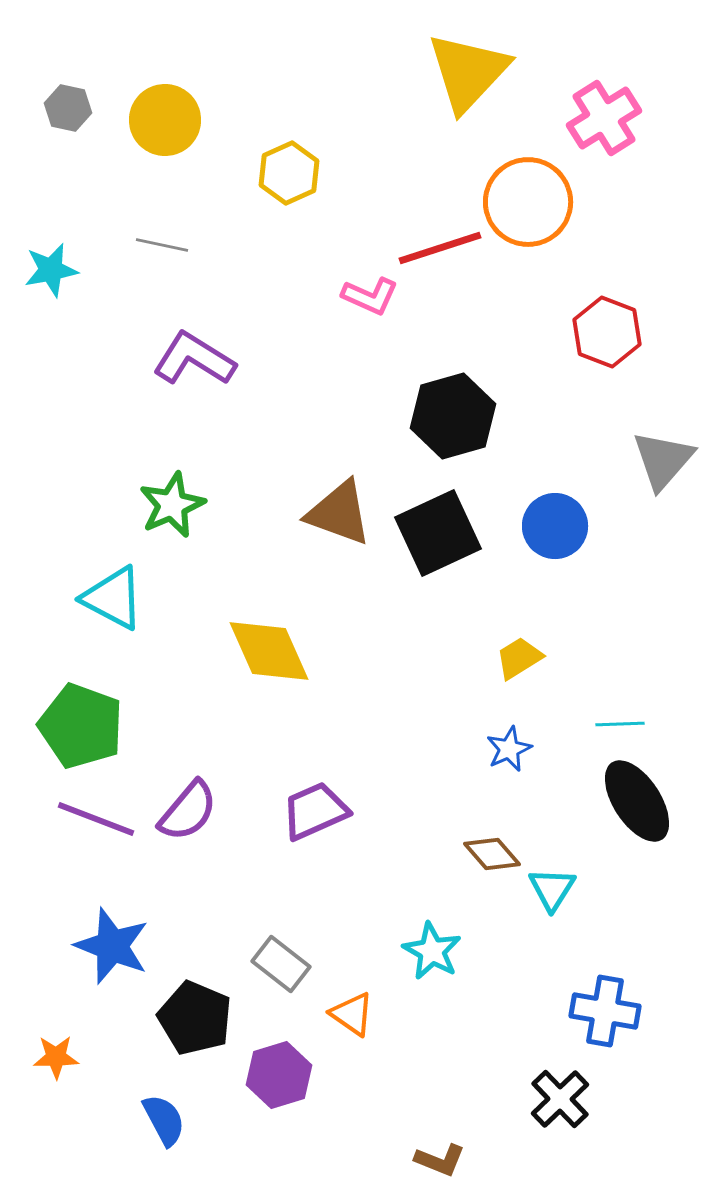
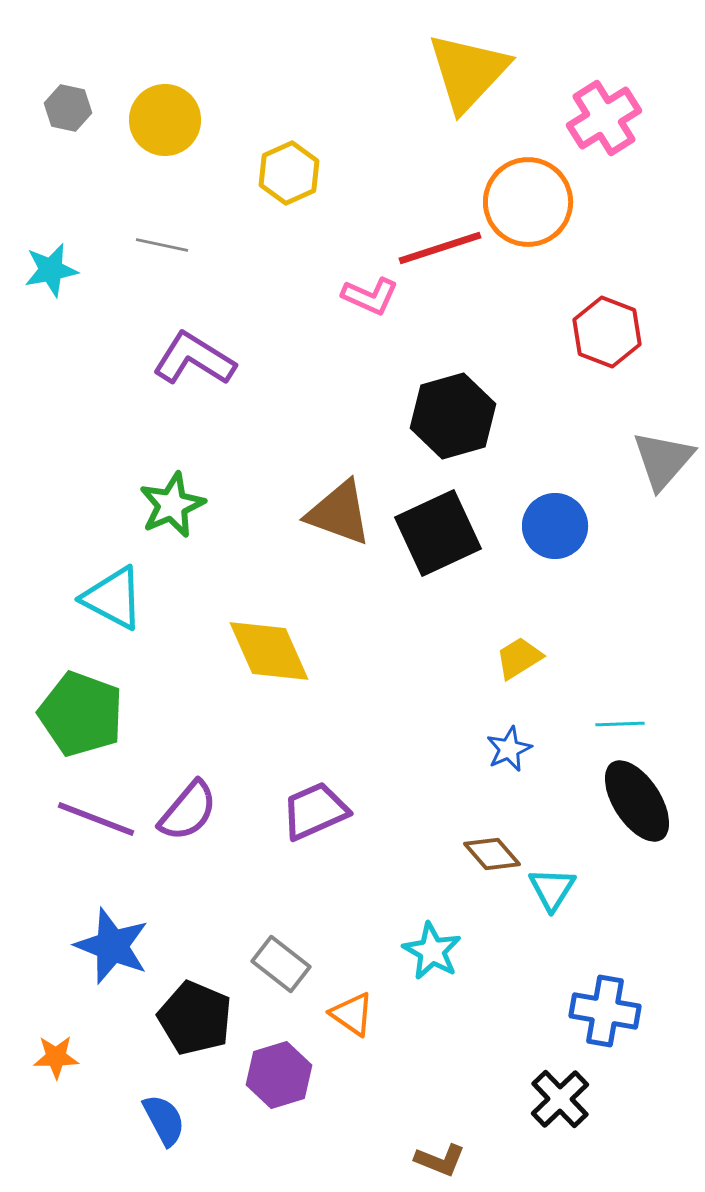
green pentagon at (81, 726): moved 12 px up
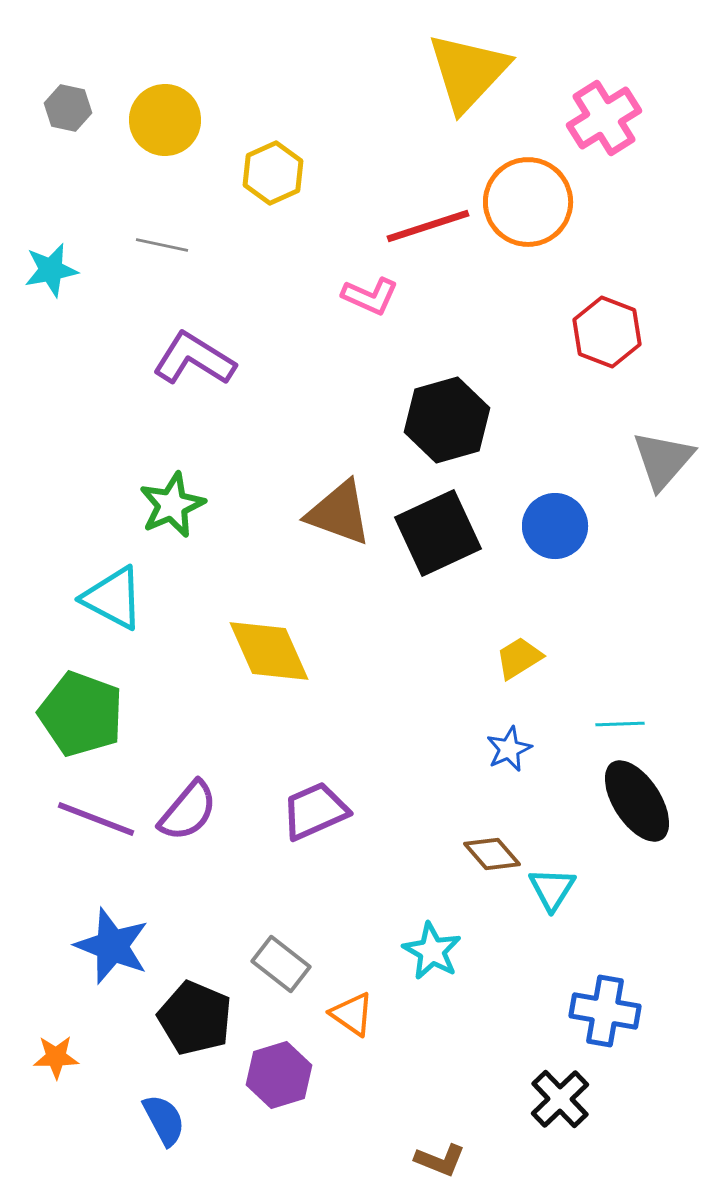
yellow hexagon at (289, 173): moved 16 px left
red line at (440, 248): moved 12 px left, 22 px up
black hexagon at (453, 416): moved 6 px left, 4 px down
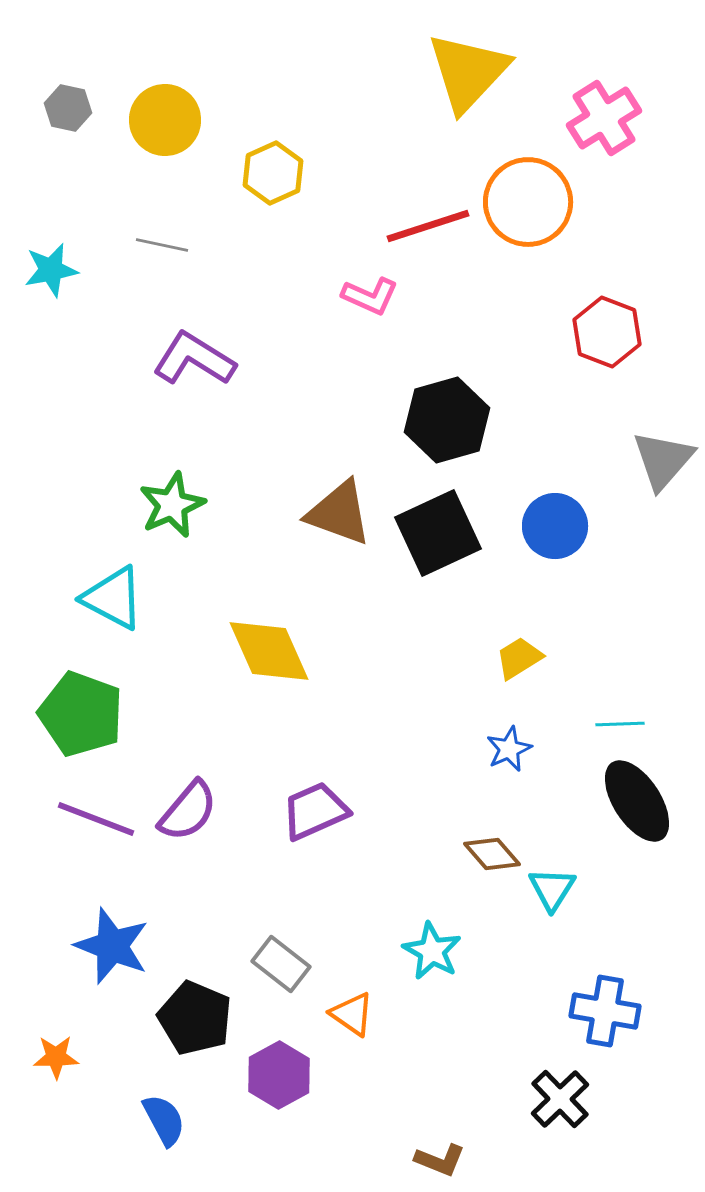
purple hexagon at (279, 1075): rotated 12 degrees counterclockwise
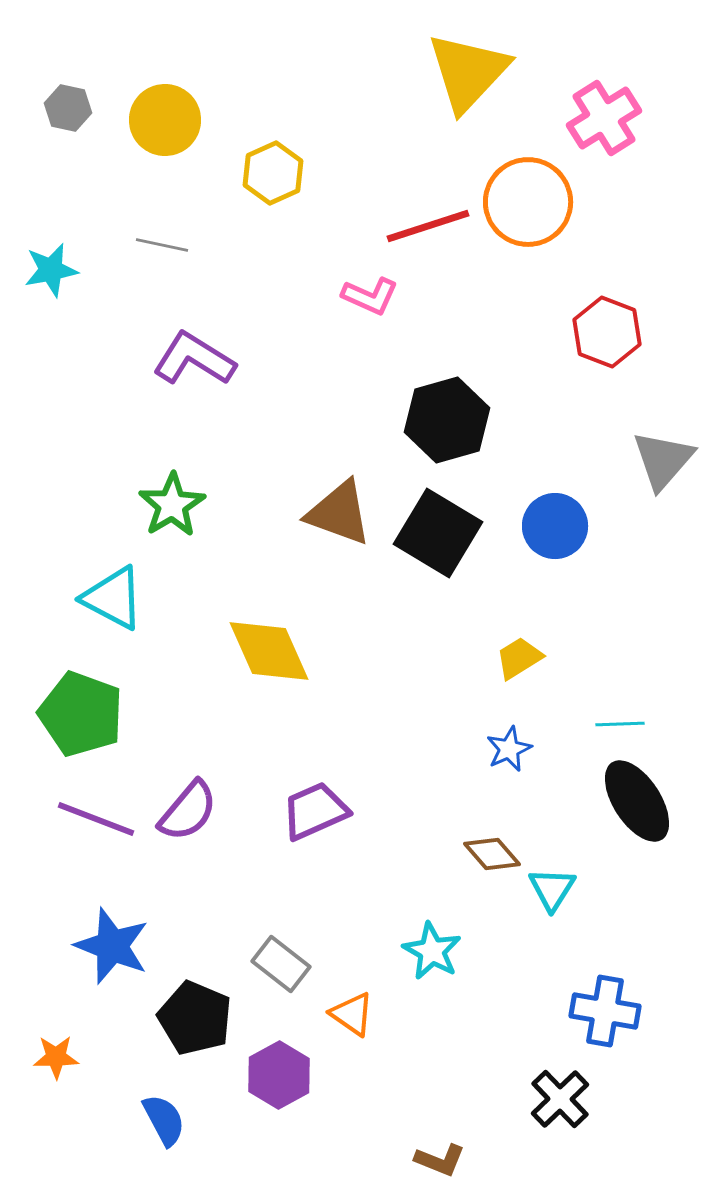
green star at (172, 505): rotated 8 degrees counterclockwise
black square at (438, 533): rotated 34 degrees counterclockwise
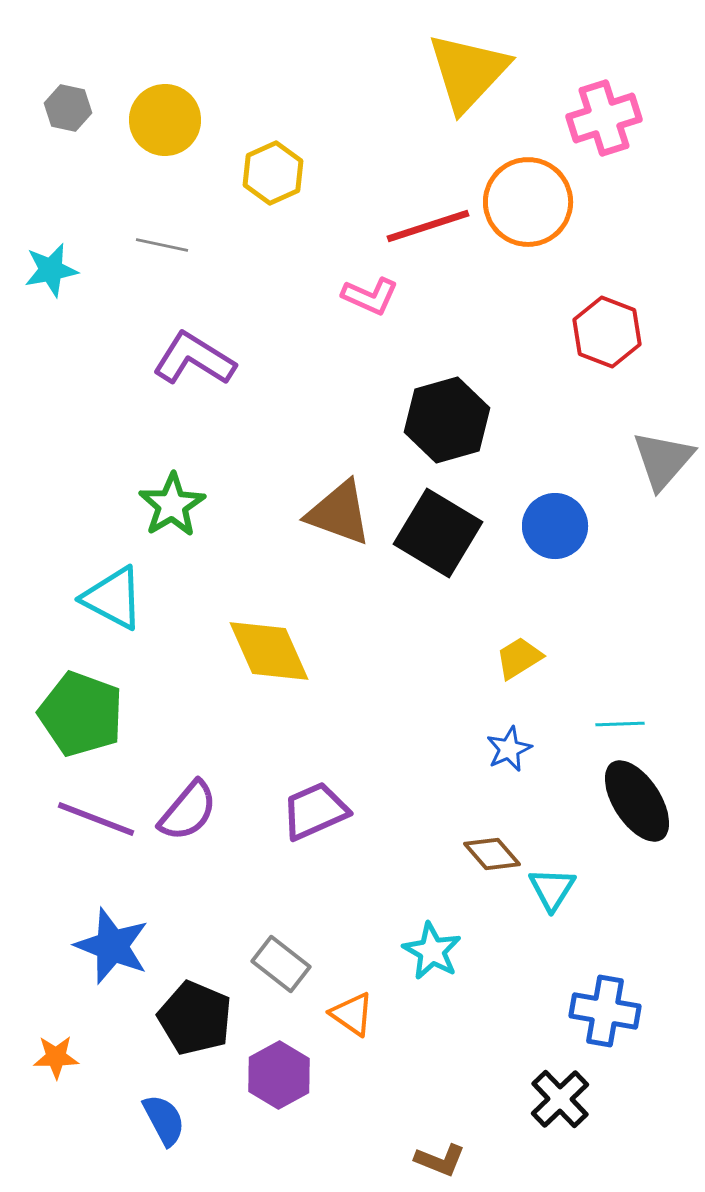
pink cross at (604, 118): rotated 14 degrees clockwise
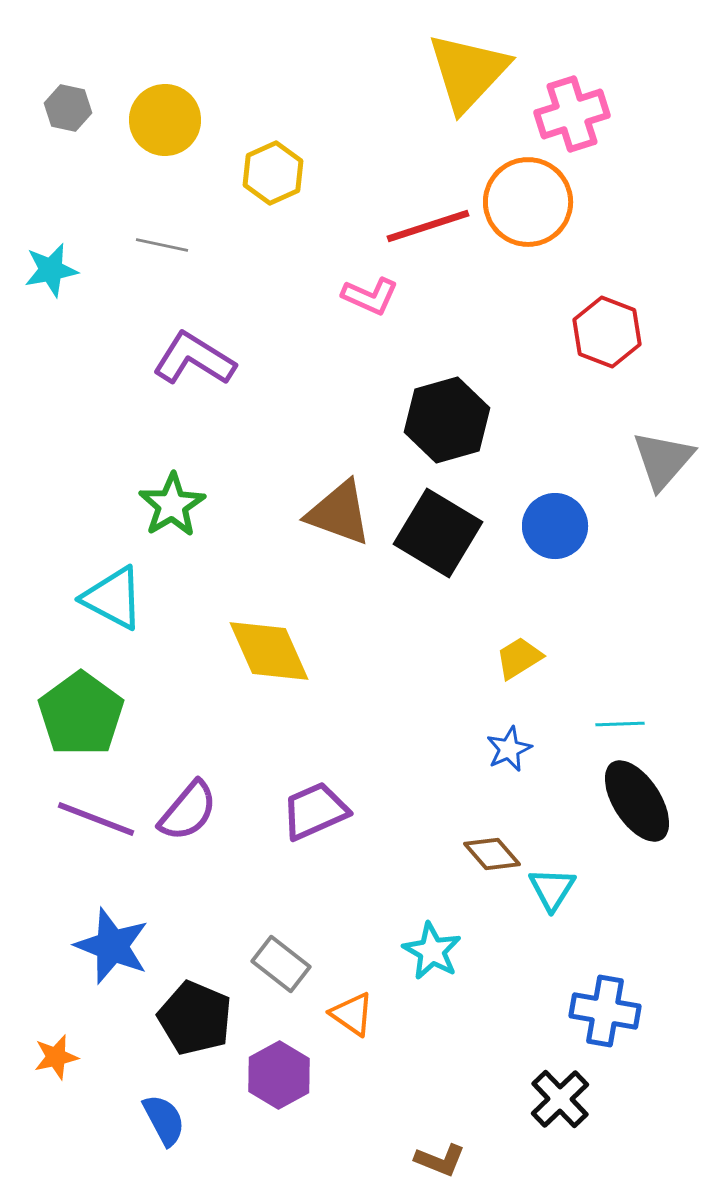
pink cross at (604, 118): moved 32 px left, 4 px up
green pentagon at (81, 714): rotated 16 degrees clockwise
orange star at (56, 1057): rotated 12 degrees counterclockwise
